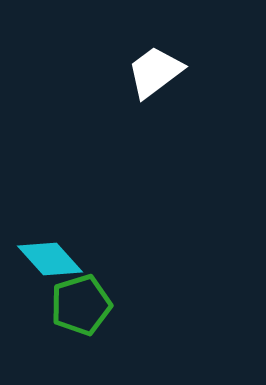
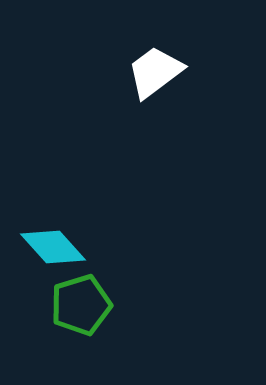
cyan diamond: moved 3 px right, 12 px up
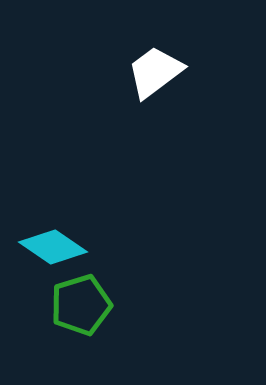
cyan diamond: rotated 14 degrees counterclockwise
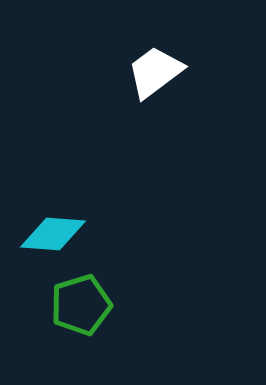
cyan diamond: moved 13 px up; rotated 30 degrees counterclockwise
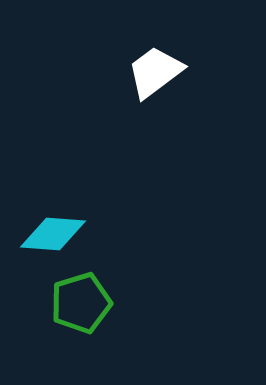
green pentagon: moved 2 px up
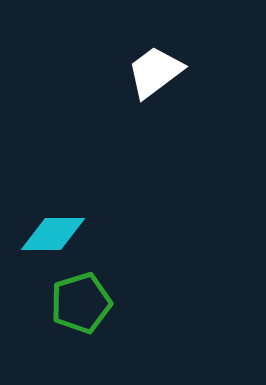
cyan diamond: rotated 4 degrees counterclockwise
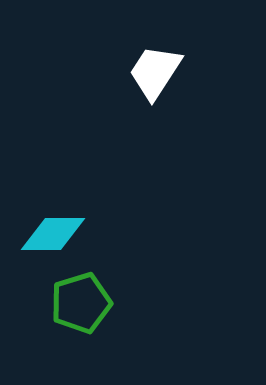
white trapezoid: rotated 20 degrees counterclockwise
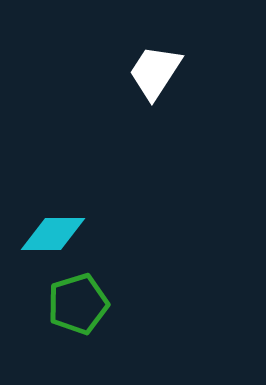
green pentagon: moved 3 px left, 1 px down
